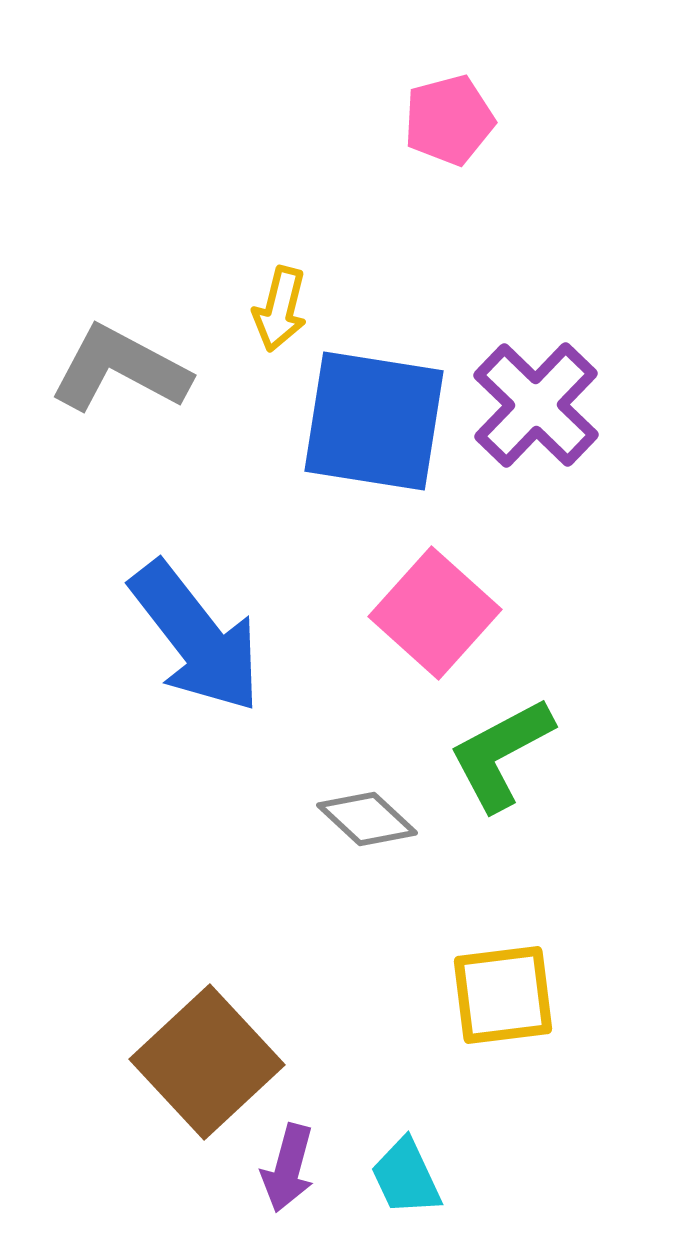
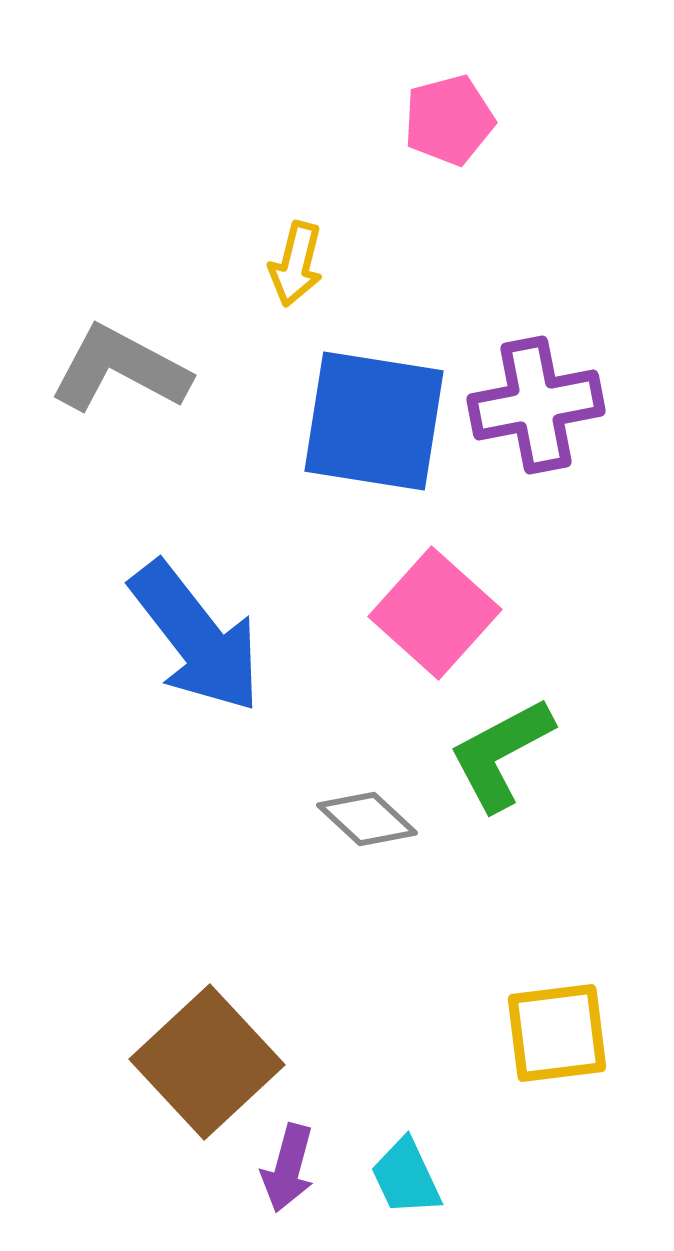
yellow arrow: moved 16 px right, 45 px up
purple cross: rotated 35 degrees clockwise
yellow square: moved 54 px right, 38 px down
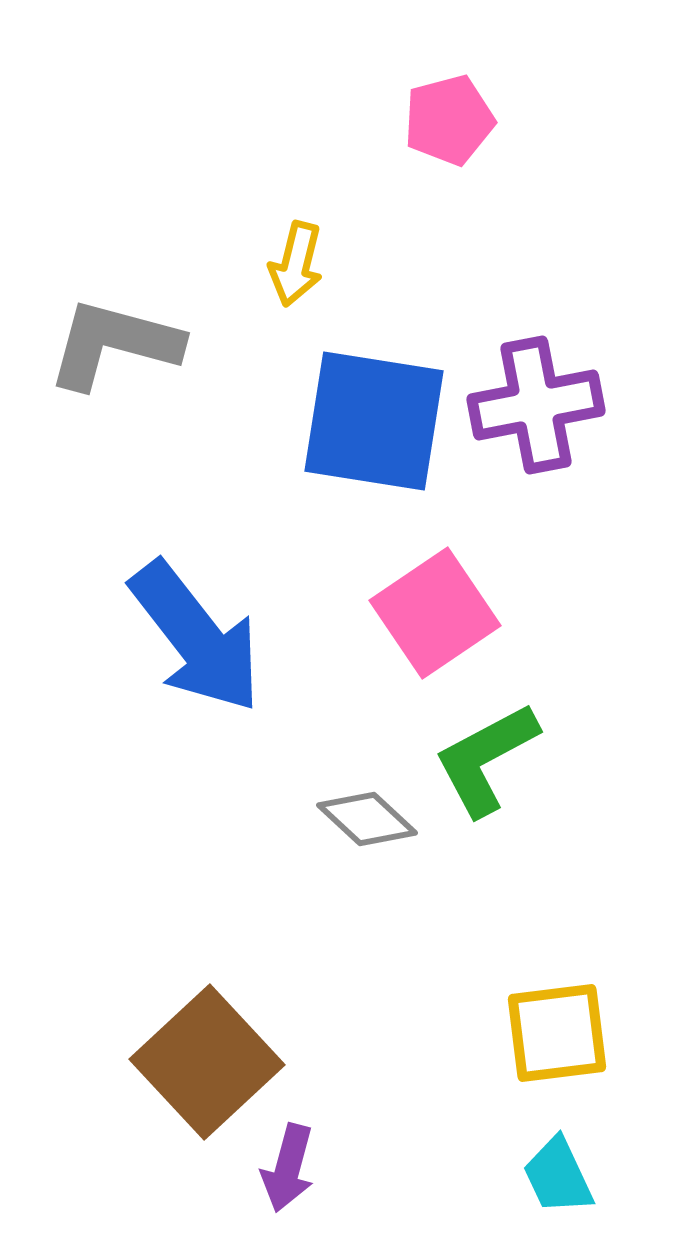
gray L-shape: moved 6 px left, 25 px up; rotated 13 degrees counterclockwise
pink square: rotated 14 degrees clockwise
green L-shape: moved 15 px left, 5 px down
cyan trapezoid: moved 152 px right, 1 px up
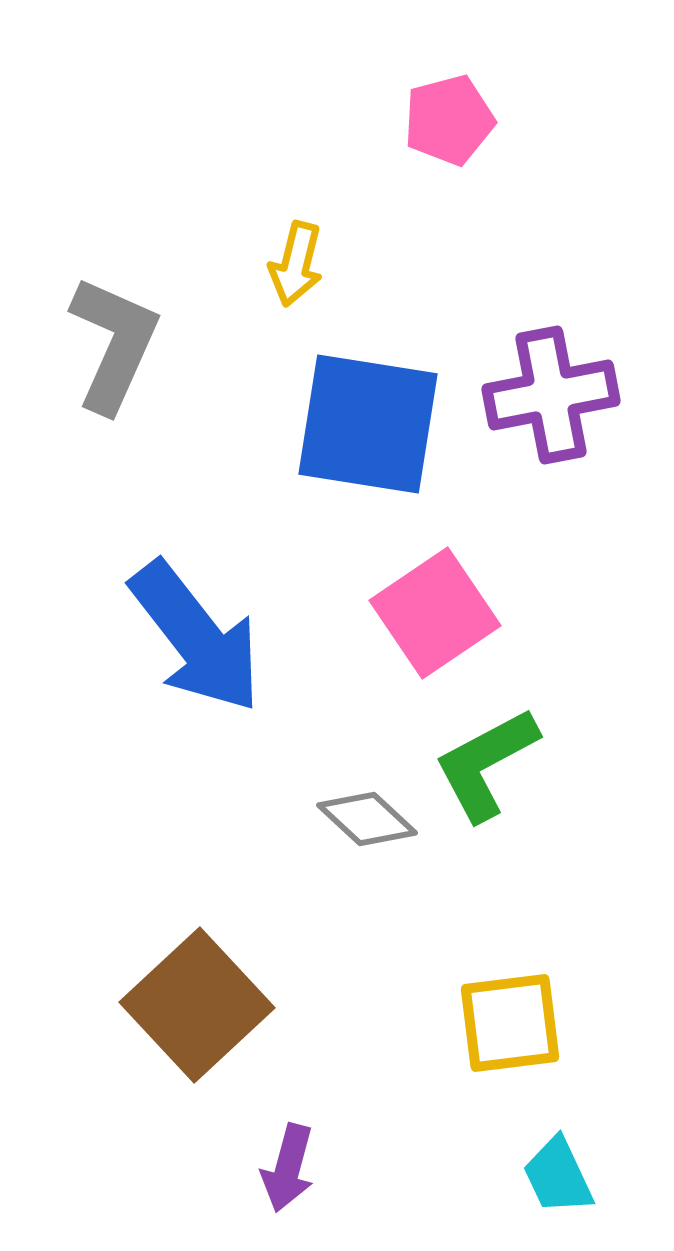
gray L-shape: rotated 99 degrees clockwise
purple cross: moved 15 px right, 10 px up
blue square: moved 6 px left, 3 px down
green L-shape: moved 5 px down
yellow square: moved 47 px left, 10 px up
brown square: moved 10 px left, 57 px up
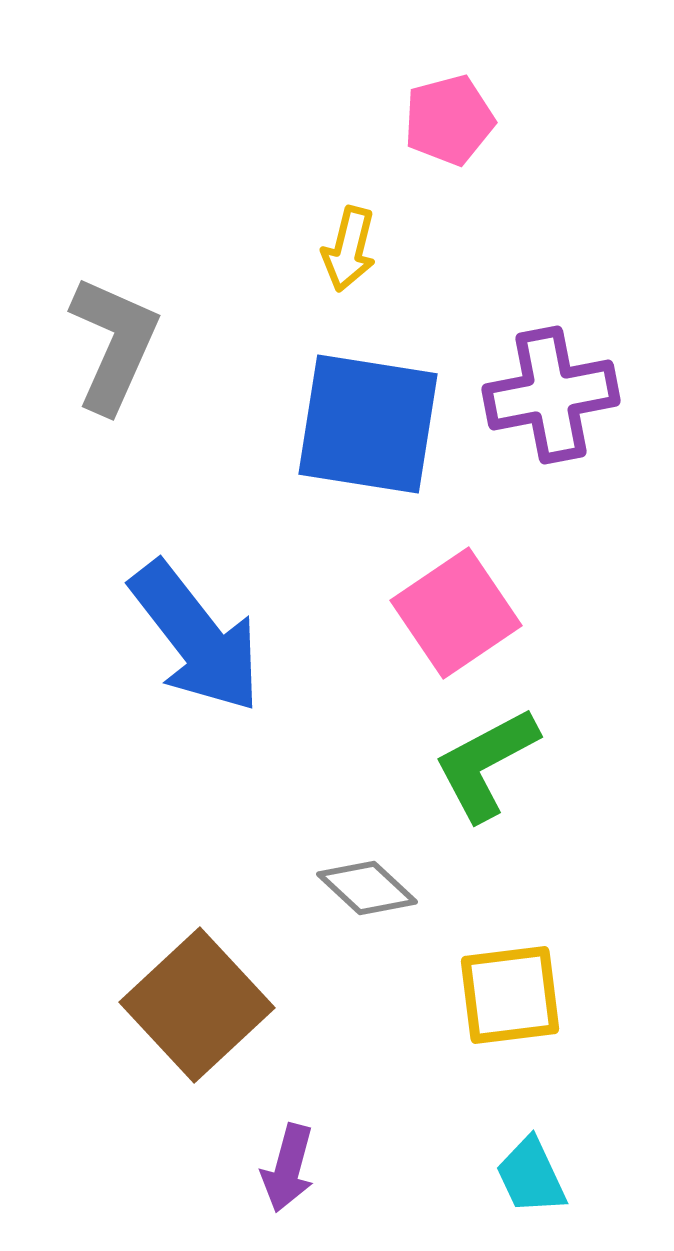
yellow arrow: moved 53 px right, 15 px up
pink square: moved 21 px right
gray diamond: moved 69 px down
yellow square: moved 28 px up
cyan trapezoid: moved 27 px left
